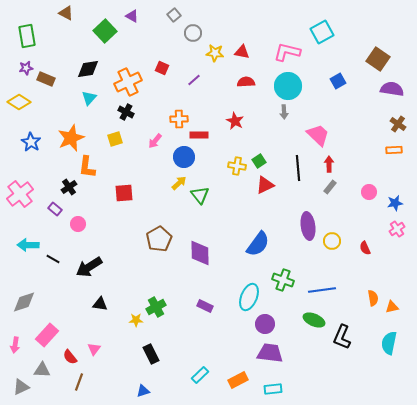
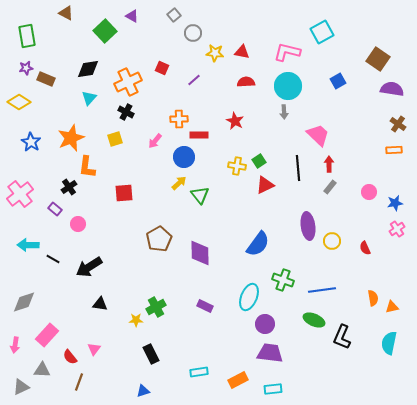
cyan rectangle at (200, 375): moved 1 px left, 3 px up; rotated 36 degrees clockwise
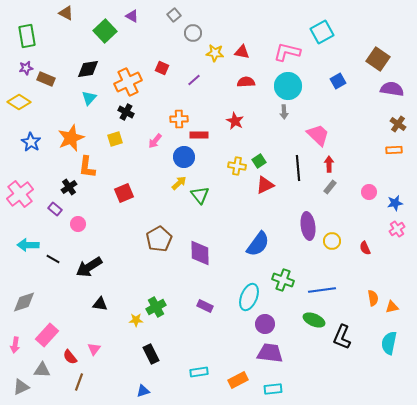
red square at (124, 193): rotated 18 degrees counterclockwise
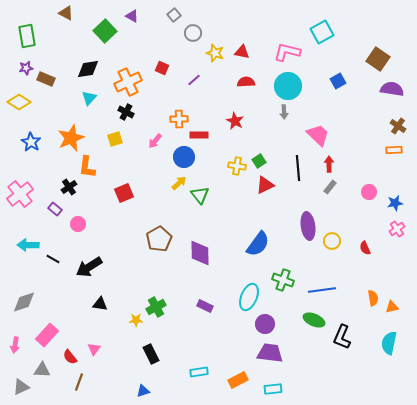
yellow star at (215, 53): rotated 12 degrees clockwise
brown cross at (398, 124): moved 2 px down
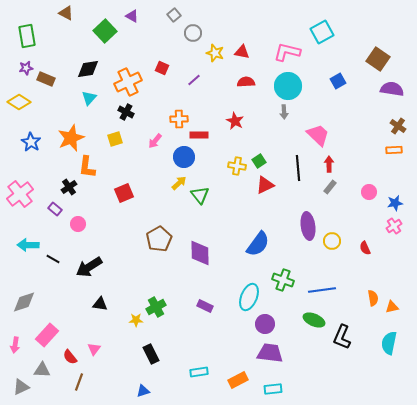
pink cross at (397, 229): moved 3 px left, 3 px up
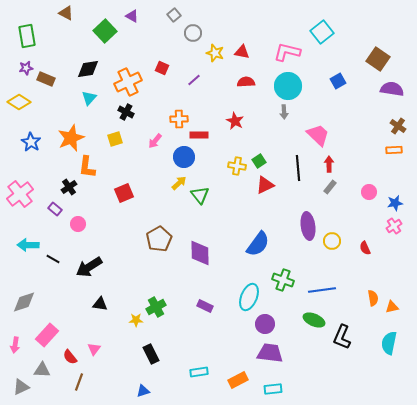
cyan square at (322, 32): rotated 10 degrees counterclockwise
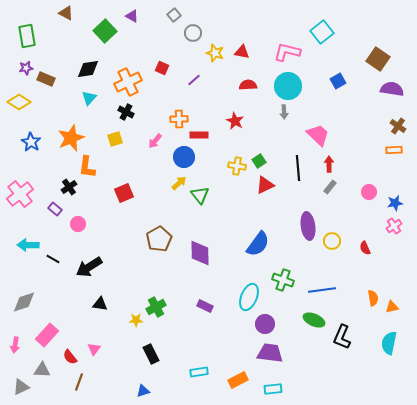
red semicircle at (246, 82): moved 2 px right, 3 px down
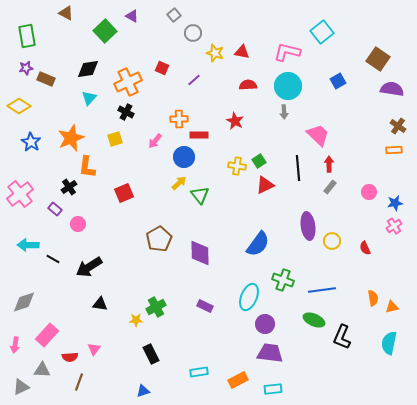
yellow diamond at (19, 102): moved 4 px down
red semicircle at (70, 357): rotated 56 degrees counterclockwise
